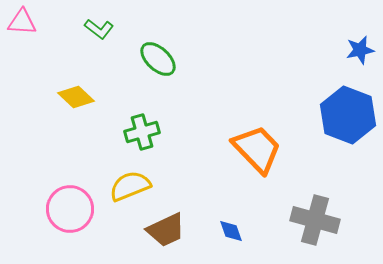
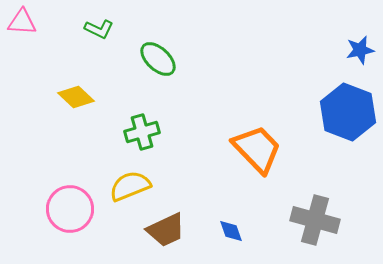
green L-shape: rotated 12 degrees counterclockwise
blue hexagon: moved 3 px up
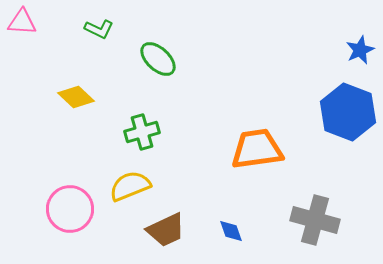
blue star: rotated 12 degrees counterclockwise
orange trapezoid: rotated 54 degrees counterclockwise
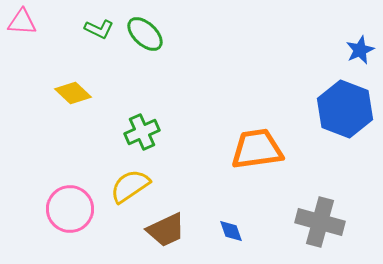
green ellipse: moved 13 px left, 25 px up
yellow diamond: moved 3 px left, 4 px up
blue hexagon: moved 3 px left, 3 px up
green cross: rotated 8 degrees counterclockwise
yellow semicircle: rotated 12 degrees counterclockwise
gray cross: moved 5 px right, 2 px down
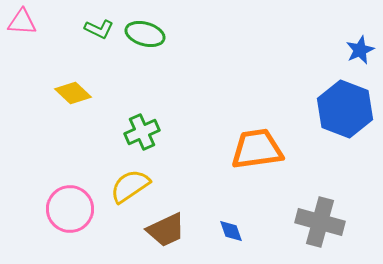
green ellipse: rotated 27 degrees counterclockwise
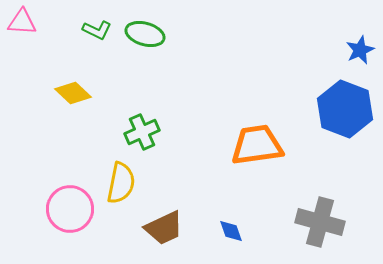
green L-shape: moved 2 px left, 1 px down
orange trapezoid: moved 4 px up
yellow semicircle: moved 9 px left, 3 px up; rotated 135 degrees clockwise
brown trapezoid: moved 2 px left, 2 px up
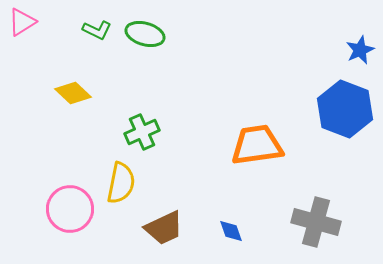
pink triangle: rotated 36 degrees counterclockwise
gray cross: moved 4 px left
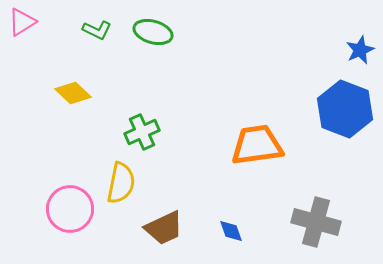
green ellipse: moved 8 px right, 2 px up
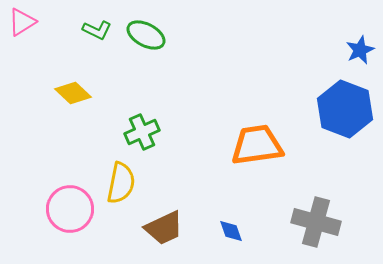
green ellipse: moved 7 px left, 3 px down; rotated 12 degrees clockwise
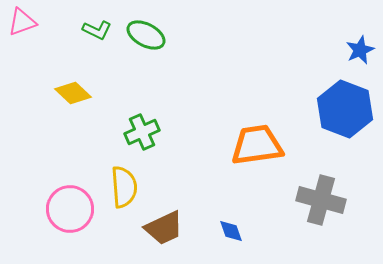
pink triangle: rotated 12 degrees clockwise
yellow semicircle: moved 3 px right, 4 px down; rotated 15 degrees counterclockwise
gray cross: moved 5 px right, 22 px up
